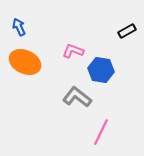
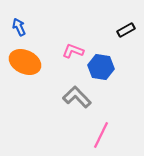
black rectangle: moved 1 px left, 1 px up
blue hexagon: moved 3 px up
gray L-shape: rotated 8 degrees clockwise
pink line: moved 3 px down
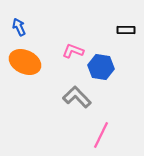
black rectangle: rotated 30 degrees clockwise
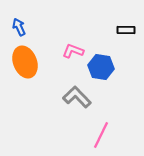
orange ellipse: rotated 44 degrees clockwise
